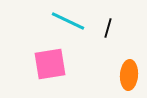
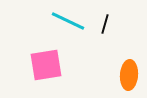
black line: moved 3 px left, 4 px up
pink square: moved 4 px left, 1 px down
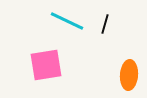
cyan line: moved 1 px left
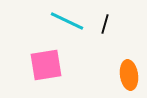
orange ellipse: rotated 12 degrees counterclockwise
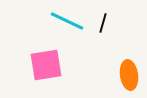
black line: moved 2 px left, 1 px up
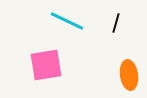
black line: moved 13 px right
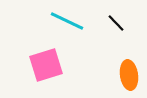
black line: rotated 60 degrees counterclockwise
pink square: rotated 8 degrees counterclockwise
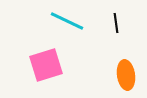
black line: rotated 36 degrees clockwise
orange ellipse: moved 3 px left
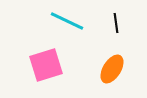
orange ellipse: moved 14 px left, 6 px up; rotated 40 degrees clockwise
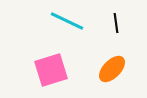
pink square: moved 5 px right, 5 px down
orange ellipse: rotated 12 degrees clockwise
